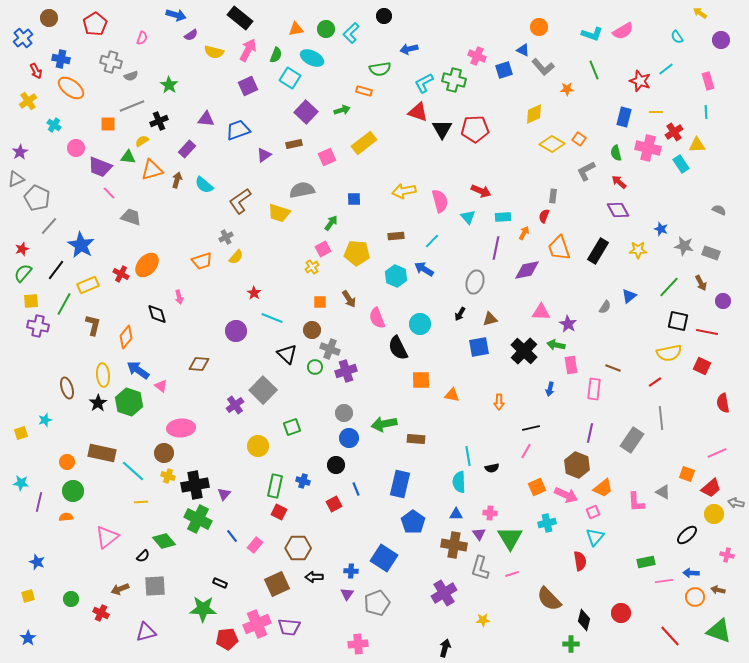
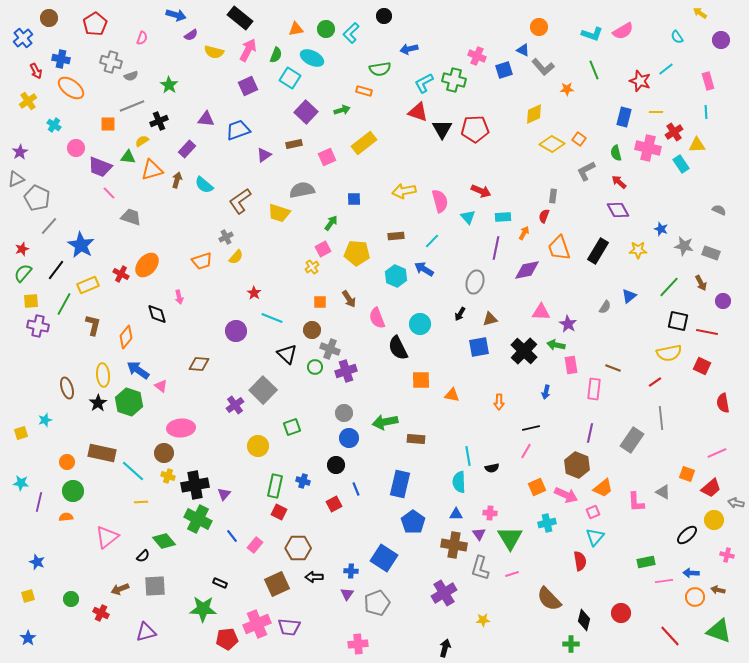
blue arrow at (550, 389): moved 4 px left, 3 px down
green arrow at (384, 424): moved 1 px right, 2 px up
yellow circle at (714, 514): moved 6 px down
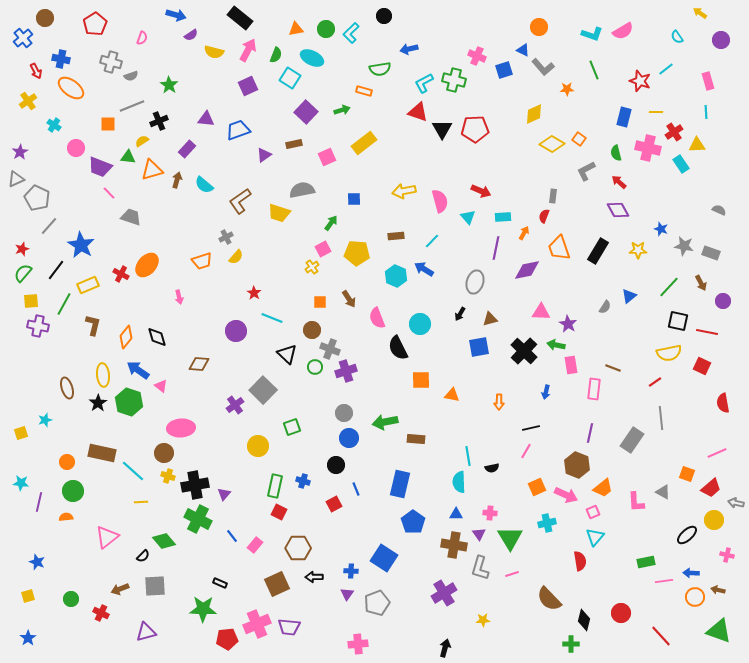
brown circle at (49, 18): moved 4 px left
black diamond at (157, 314): moved 23 px down
red line at (670, 636): moved 9 px left
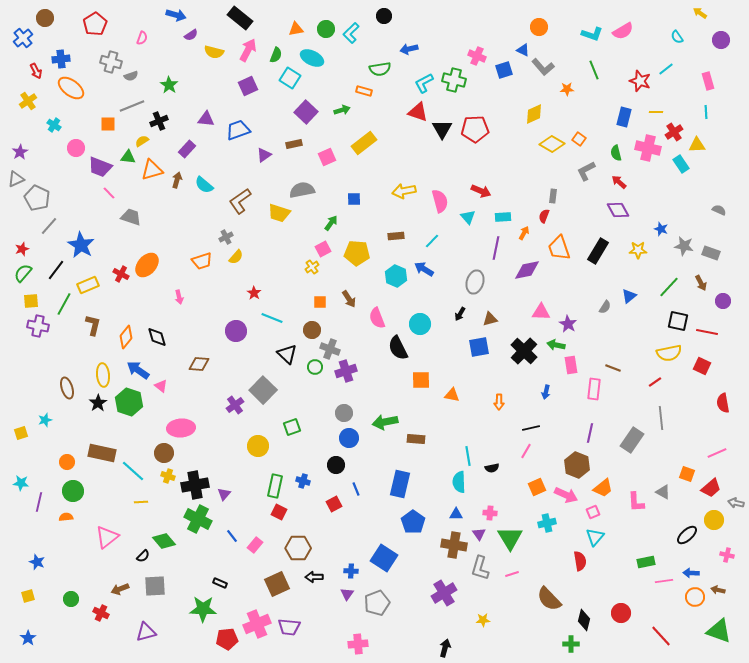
blue cross at (61, 59): rotated 18 degrees counterclockwise
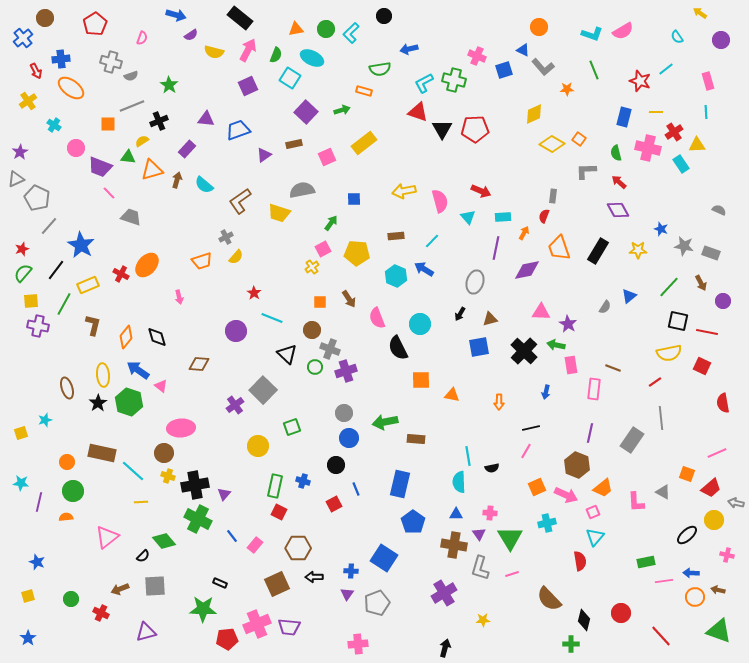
gray L-shape at (586, 171): rotated 25 degrees clockwise
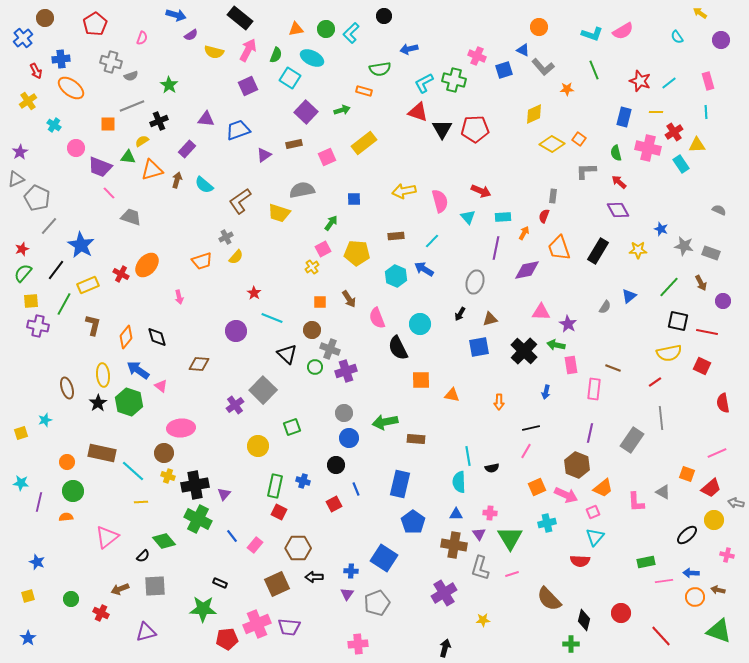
cyan line at (666, 69): moved 3 px right, 14 px down
red semicircle at (580, 561): rotated 102 degrees clockwise
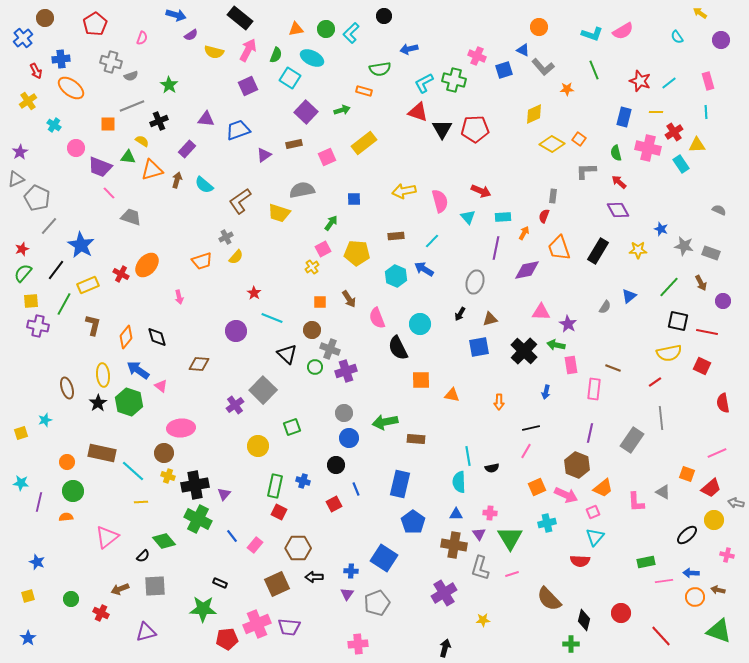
yellow semicircle at (142, 141): rotated 64 degrees clockwise
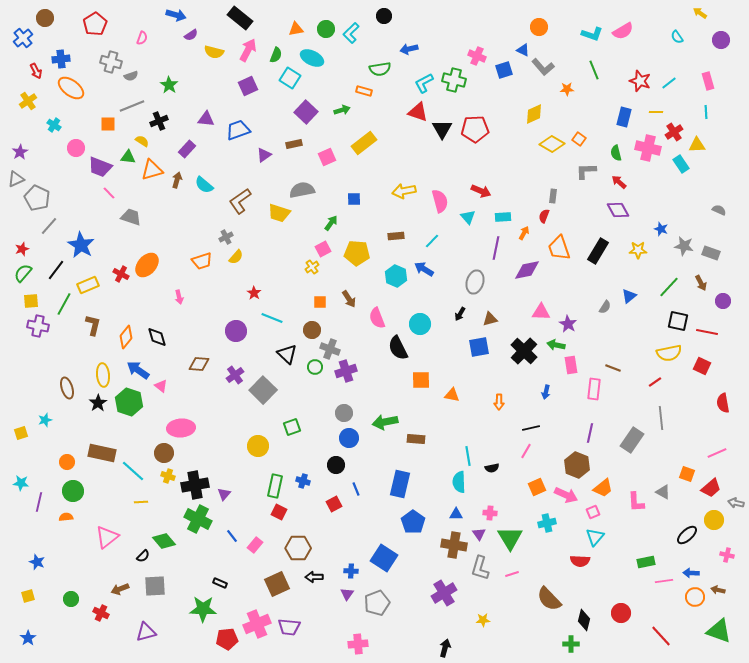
purple cross at (235, 405): moved 30 px up
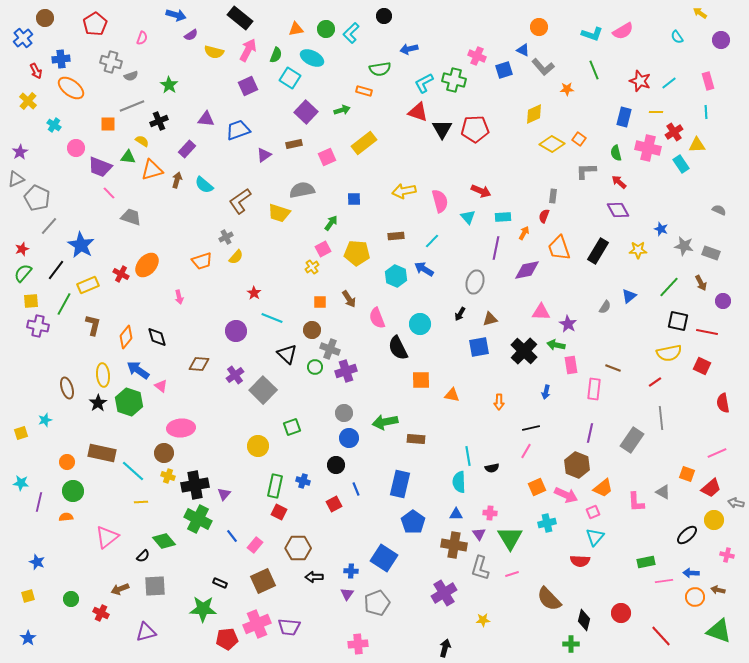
yellow cross at (28, 101): rotated 12 degrees counterclockwise
brown square at (277, 584): moved 14 px left, 3 px up
